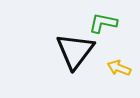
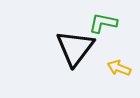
black triangle: moved 3 px up
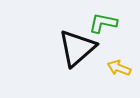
black triangle: moved 2 px right; rotated 12 degrees clockwise
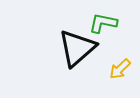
yellow arrow: moved 1 px right, 1 px down; rotated 65 degrees counterclockwise
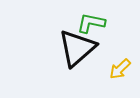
green L-shape: moved 12 px left
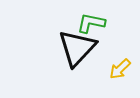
black triangle: rotated 6 degrees counterclockwise
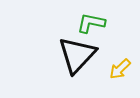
black triangle: moved 7 px down
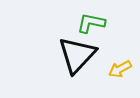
yellow arrow: rotated 15 degrees clockwise
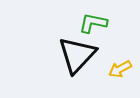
green L-shape: moved 2 px right
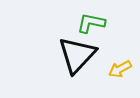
green L-shape: moved 2 px left
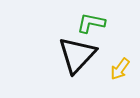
yellow arrow: rotated 25 degrees counterclockwise
